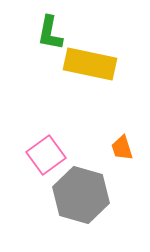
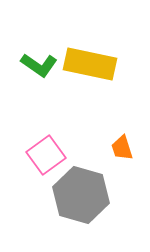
green L-shape: moved 11 px left, 32 px down; rotated 66 degrees counterclockwise
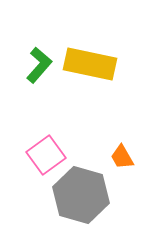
green L-shape: rotated 84 degrees counterclockwise
orange trapezoid: moved 9 px down; rotated 12 degrees counterclockwise
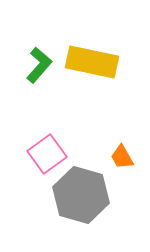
yellow rectangle: moved 2 px right, 2 px up
pink square: moved 1 px right, 1 px up
